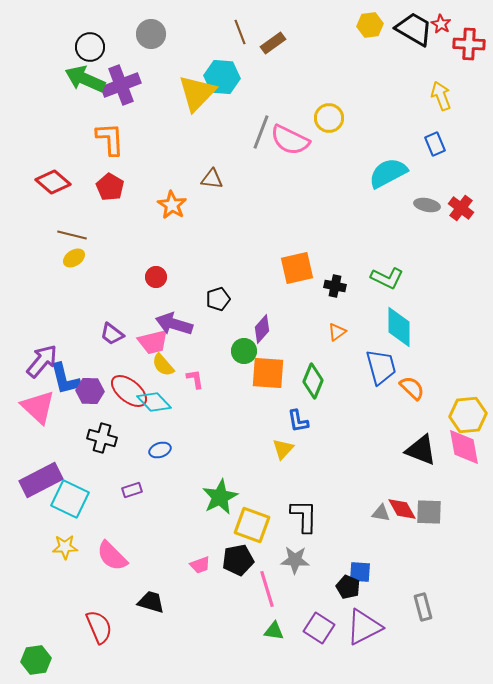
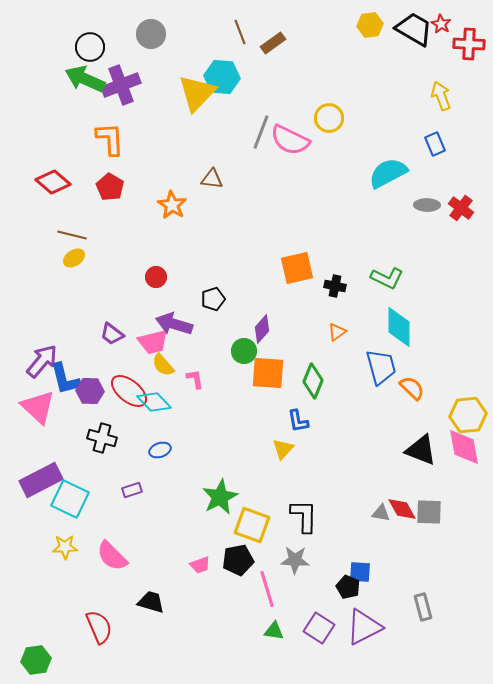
gray ellipse at (427, 205): rotated 10 degrees counterclockwise
black pentagon at (218, 299): moved 5 px left
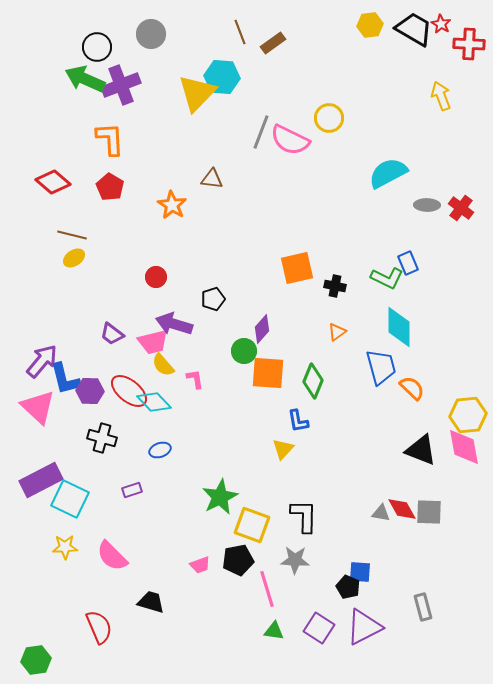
black circle at (90, 47): moved 7 px right
blue rectangle at (435, 144): moved 27 px left, 119 px down
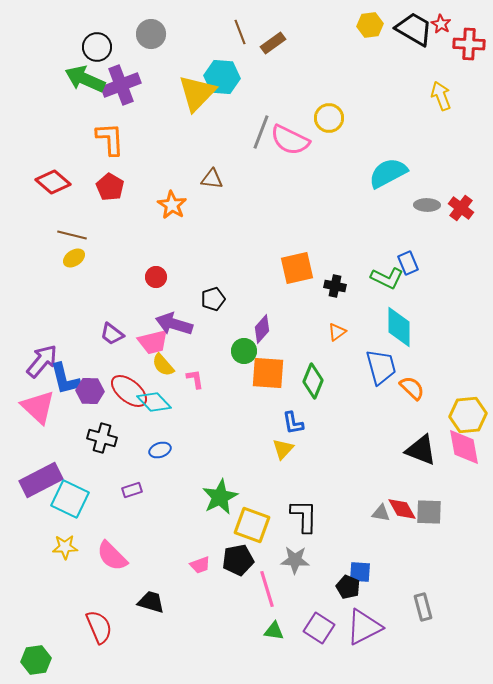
blue L-shape at (298, 421): moved 5 px left, 2 px down
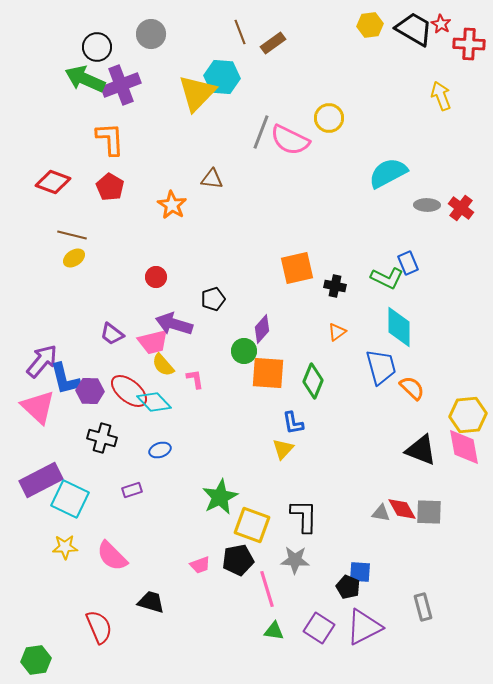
red diamond at (53, 182): rotated 20 degrees counterclockwise
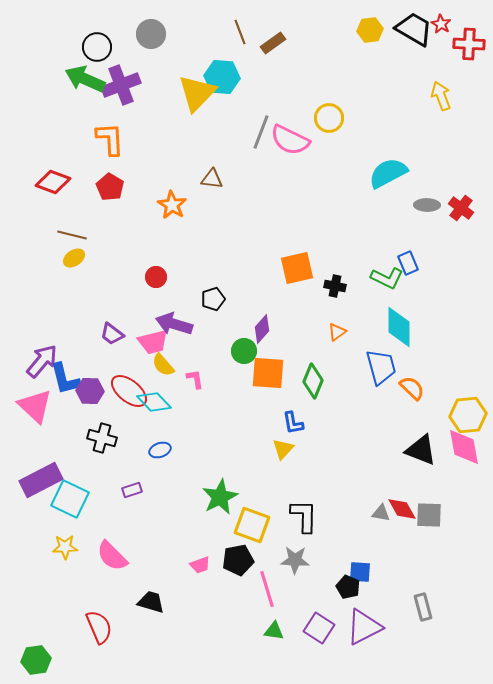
yellow hexagon at (370, 25): moved 5 px down
pink triangle at (38, 407): moved 3 px left, 1 px up
gray square at (429, 512): moved 3 px down
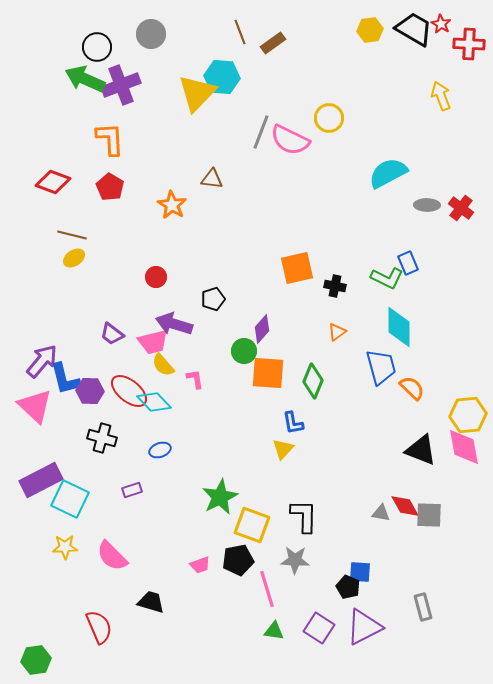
red diamond at (402, 509): moved 3 px right, 3 px up
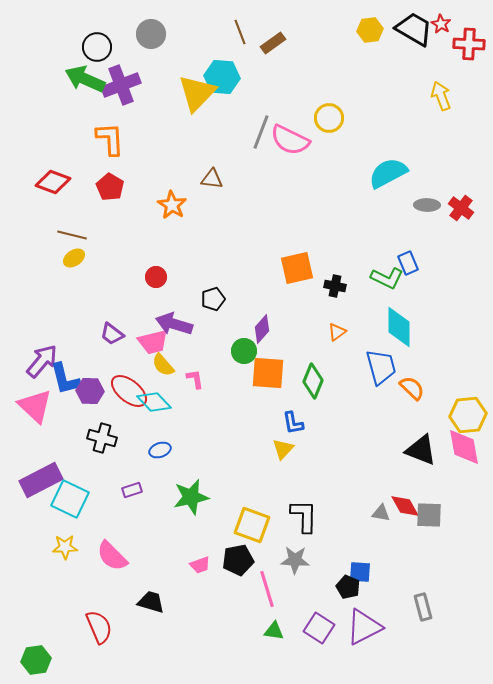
green star at (220, 497): moved 29 px left; rotated 15 degrees clockwise
